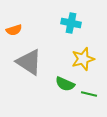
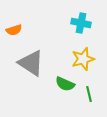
cyan cross: moved 10 px right
gray triangle: moved 2 px right, 1 px down
green line: rotated 63 degrees clockwise
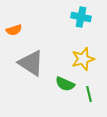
cyan cross: moved 6 px up
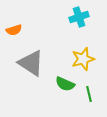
cyan cross: moved 2 px left; rotated 30 degrees counterclockwise
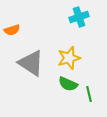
orange semicircle: moved 2 px left
yellow star: moved 14 px left, 1 px up
green semicircle: moved 3 px right
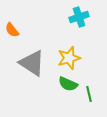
orange semicircle: rotated 70 degrees clockwise
gray triangle: moved 1 px right
